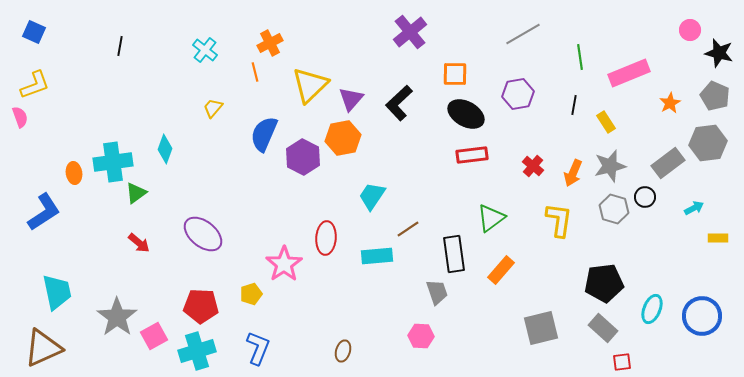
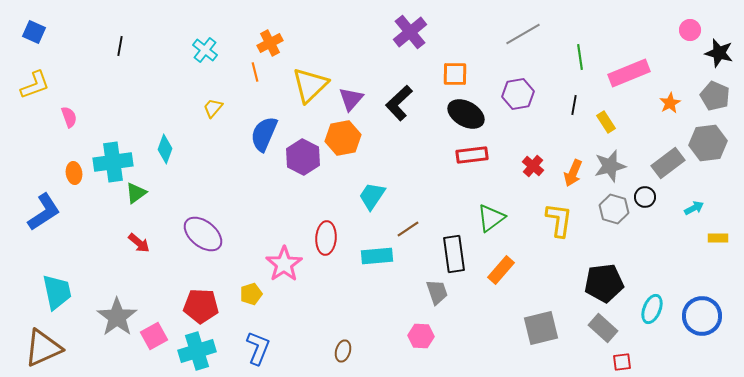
pink semicircle at (20, 117): moved 49 px right
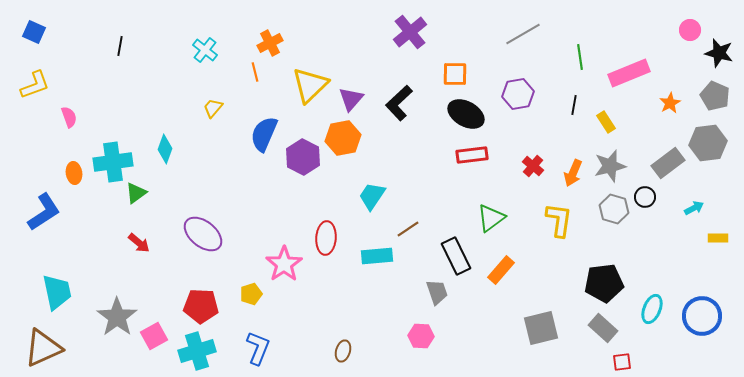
black rectangle at (454, 254): moved 2 px right, 2 px down; rotated 18 degrees counterclockwise
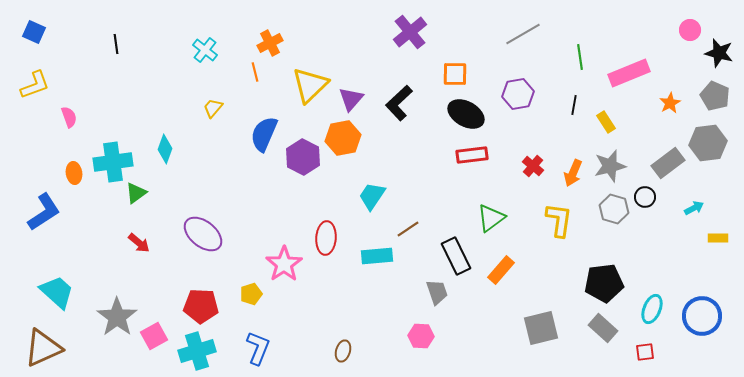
black line at (120, 46): moved 4 px left, 2 px up; rotated 18 degrees counterclockwise
cyan trapezoid at (57, 292): rotated 36 degrees counterclockwise
red square at (622, 362): moved 23 px right, 10 px up
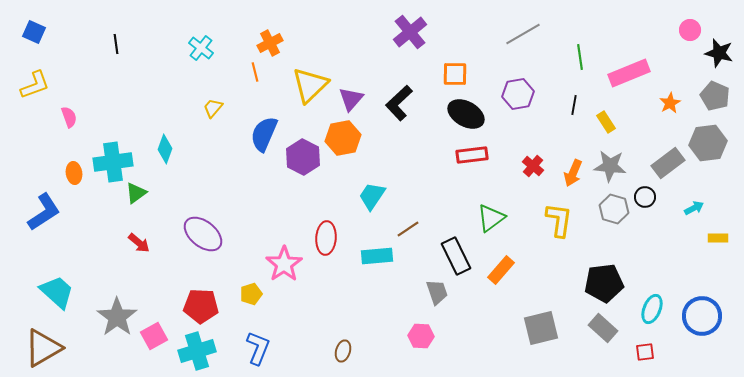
cyan cross at (205, 50): moved 4 px left, 2 px up
gray star at (610, 166): rotated 20 degrees clockwise
brown triangle at (43, 348): rotated 6 degrees counterclockwise
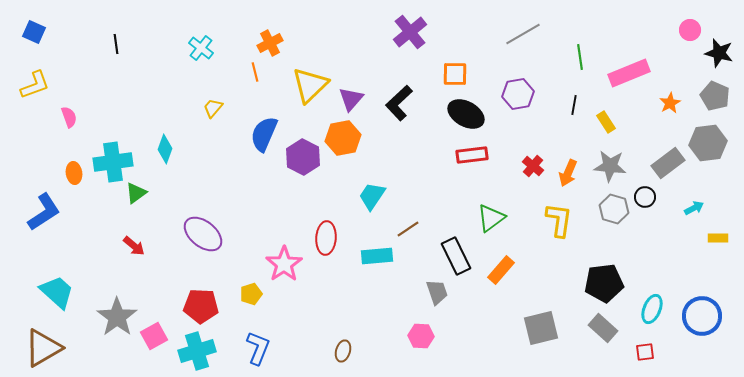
orange arrow at (573, 173): moved 5 px left
red arrow at (139, 243): moved 5 px left, 3 px down
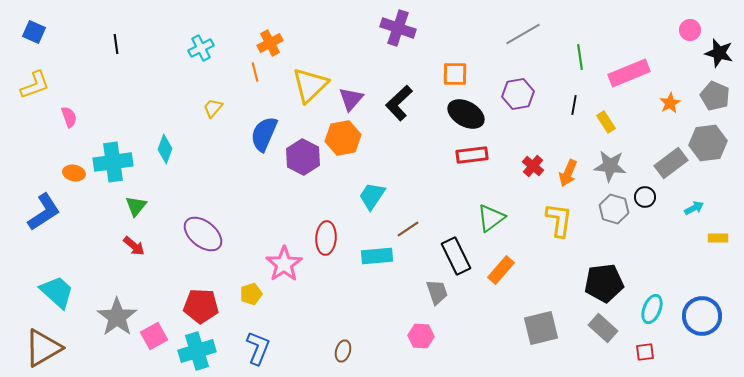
purple cross at (410, 32): moved 12 px left, 4 px up; rotated 32 degrees counterclockwise
cyan cross at (201, 48): rotated 25 degrees clockwise
gray rectangle at (668, 163): moved 3 px right
orange ellipse at (74, 173): rotated 70 degrees counterclockwise
green triangle at (136, 193): moved 13 px down; rotated 15 degrees counterclockwise
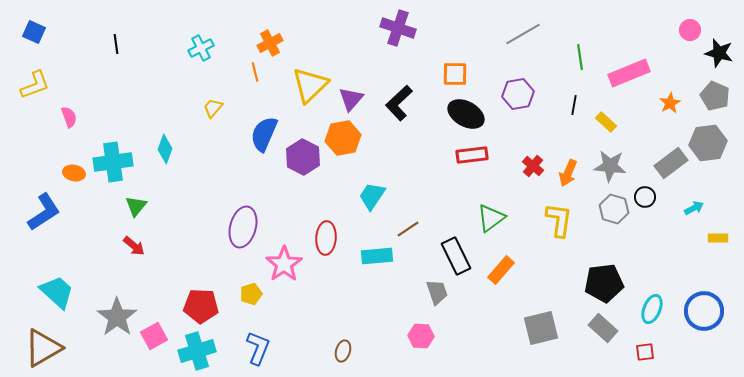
yellow rectangle at (606, 122): rotated 15 degrees counterclockwise
purple ellipse at (203, 234): moved 40 px right, 7 px up; rotated 66 degrees clockwise
blue circle at (702, 316): moved 2 px right, 5 px up
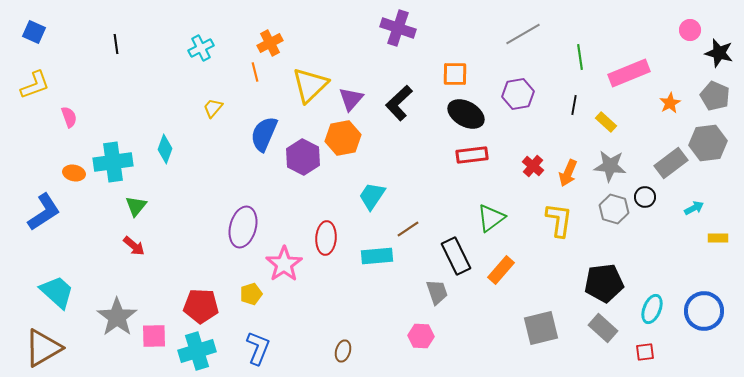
pink square at (154, 336): rotated 28 degrees clockwise
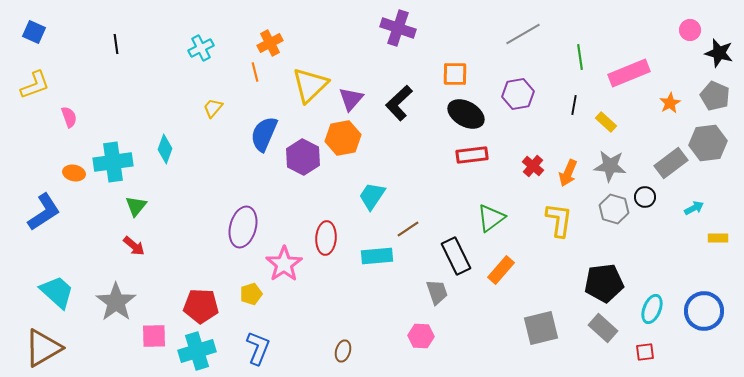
gray star at (117, 317): moved 1 px left, 15 px up
